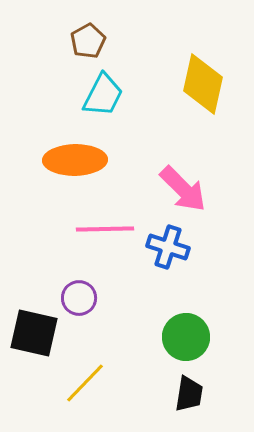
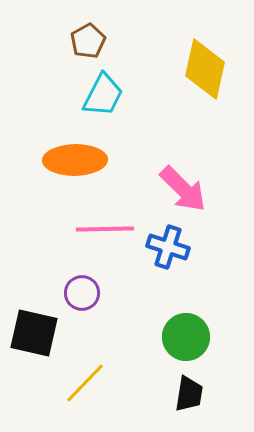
yellow diamond: moved 2 px right, 15 px up
purple circle: moved 3 px right, 5 px up
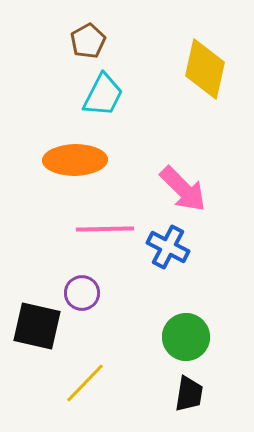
blue cross: rotated 9 degrees clockwise
black square: moved 3 px right, 7 px up
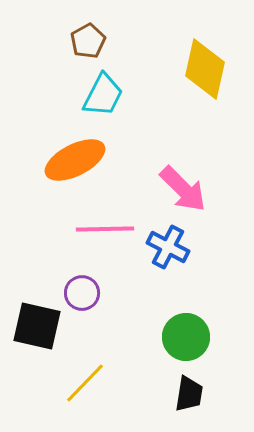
orange ellipse: rotated 26 degrees counterclockwise
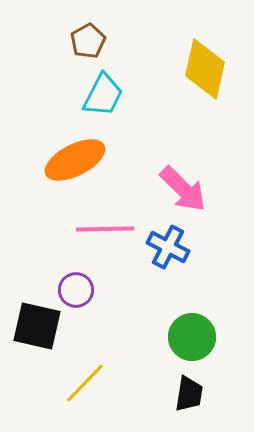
purple circle: moved 6 px left, 3 px up
green circle: moved 6 px right
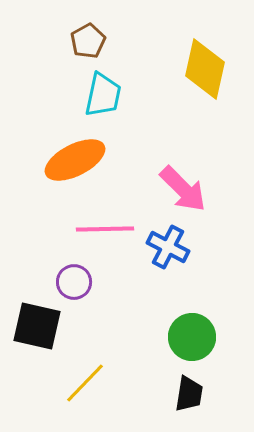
cyan trapezoid: rotated 15 degrees counterclockwise
purple circle: moved 2 px left, 8 px up
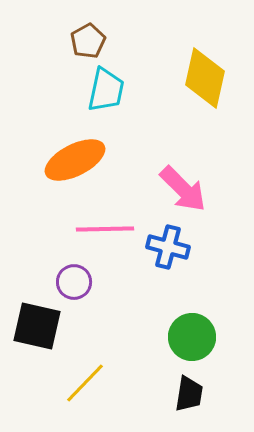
yellow diamond: moved 9 px down
cyan trapezoid: moved 3 px right, 5 px up
blue cross: rotated 12 degrees counterclockwise
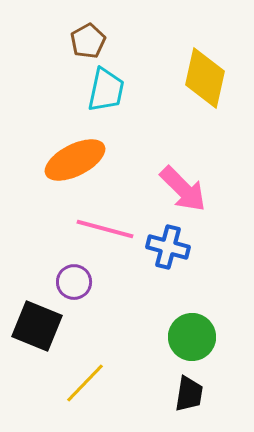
pink line: rotated 16 degrees clockwise
black square: rotated 9 degrees clockwise
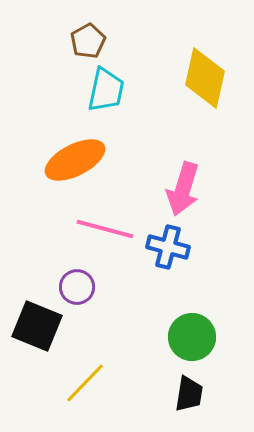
pink arrow: rotated 62 degrees clockwise
purple circle: moved 3 px right, 5 px down
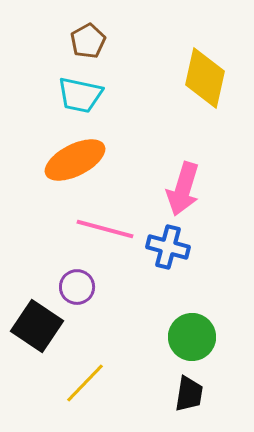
cyan trapezoid: moved 26 px left, 5 px down; rotated 90 degrees clockwise
black square: rotated 12 degrees clockwise
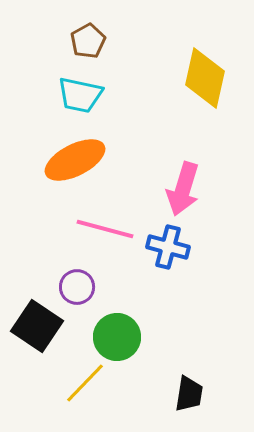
green circle: moved 75 px left
